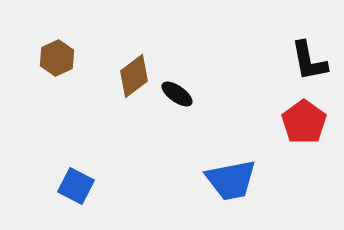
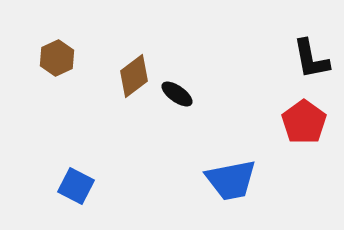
black L-shape: moved 2 px right, 2 px up
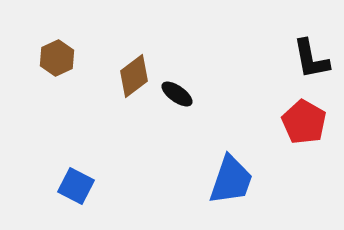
red pentagon: rotated 6 degrees counterclockwise
blue trapezoid: rotated 60 degrees counterclockwise
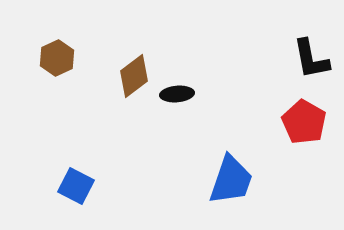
black ellipse: rotated 40 degrees counterclockwise
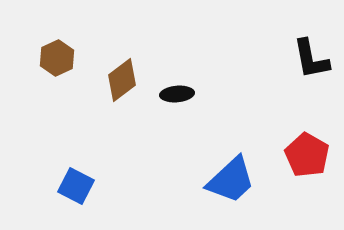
brown diamond: moved 12 px left, 4 px down
red pentagon: moved 3 px right, 33 px down
blue trapezoid: rotated 28 degrees clockwise
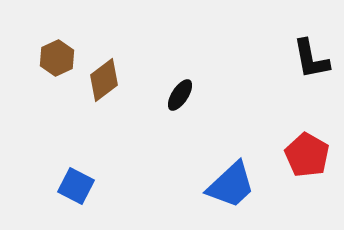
brown diamond: moved 18 px left
black ellipse: moved 3 px right, 1 px down; rotated 52 degrees counterclockwise
blue trapezoid: moved 5 px down
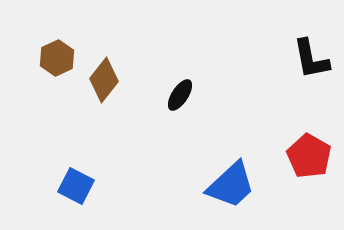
brown diamond: rotated 15 degrees counterclockwise
red pentagon: moved 2 px right, 1 px down
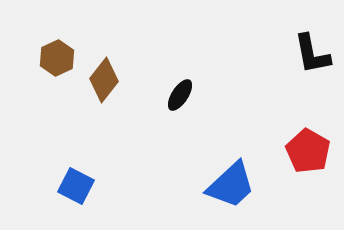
black L-shape: moved 1 px right, 5 px up
red pentagon: moved 1 px left, 5 px up
